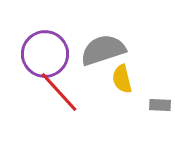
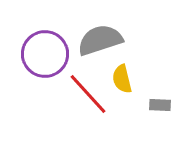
gray semicircle: moved 3 px left, 10 px up
red line: moved 29 px right, 2 px down
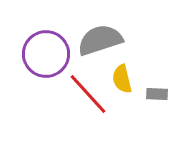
purple circle: moved 1 px right
gray rectangle: moved 3 px left, 11 px up
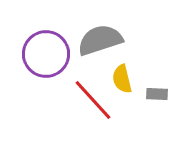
red line: moved 5 px right, 6 px down
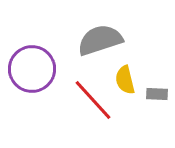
purple circle: moved 14 px left, 15 px down
yellow semicircle: moved 3 px right, 1 px down
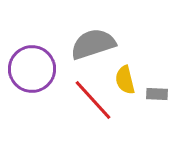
gray semicircle: moved 7 px left, 4 px down
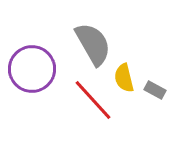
gray semicircle: rotated 78 degrees clockwise
yellow semicircle: moved 1 px left, 2 px up
gray rectangle: moved 2 px left, 4 px up; rotated 25 degrees clockwise
